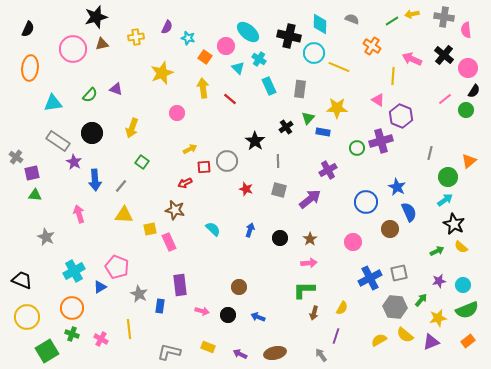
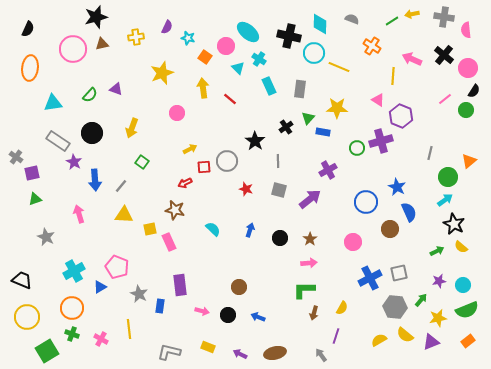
green triangle at (35, 195): moved 4 px down; rotated 24 degrees counterclockwise
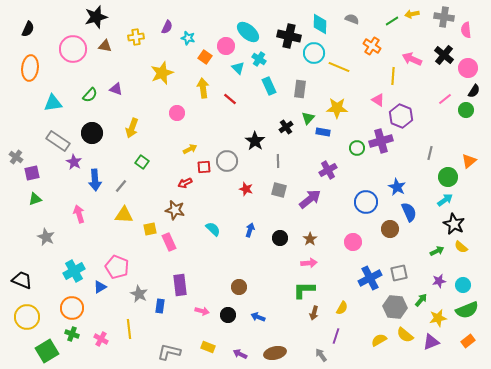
brown triangle at (102, 44): moved 3 px right, 2 px down; rotated 24 degrees clockwise
